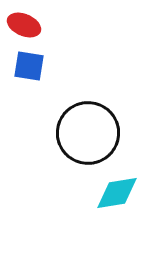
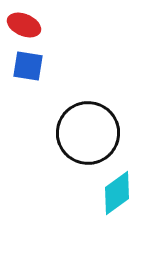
blue square: moved 1 px left
cyan diamond: rotated 27 degrees counterclockwise
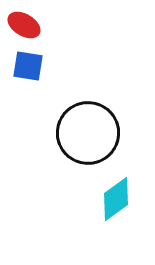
red ellipse: rotated 8 degrees clockwise
cyan diamond: moved 1 px left, 6 px down
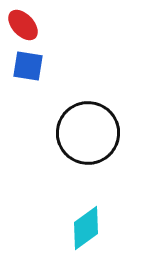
red ellipse: moved 1 px left; rotated 16 degrees clockwise
cyan diamond: moved 30 px left, 29 px down
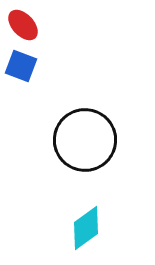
blue square: moved 7 px left; rotated 12 degrees clockwise
black circle: moved 3 px left, 7 px down
